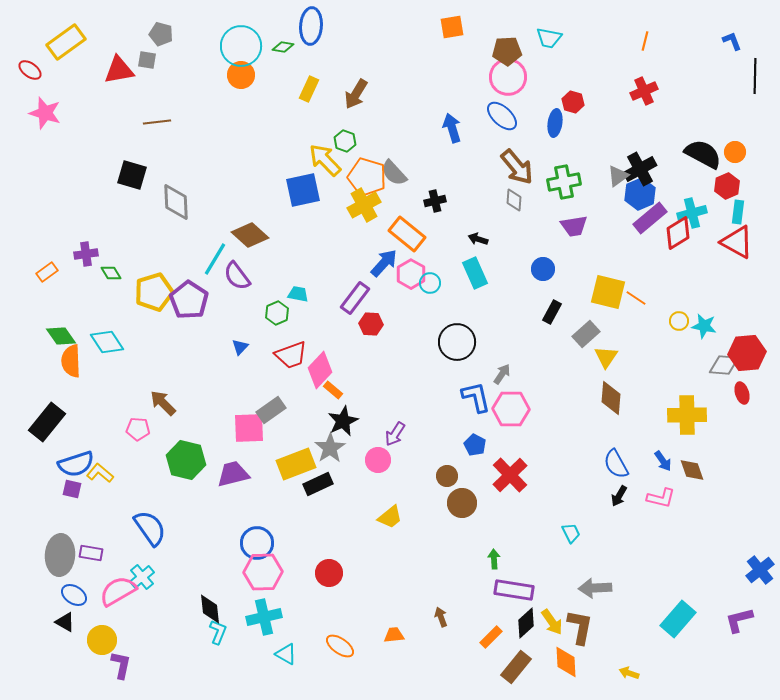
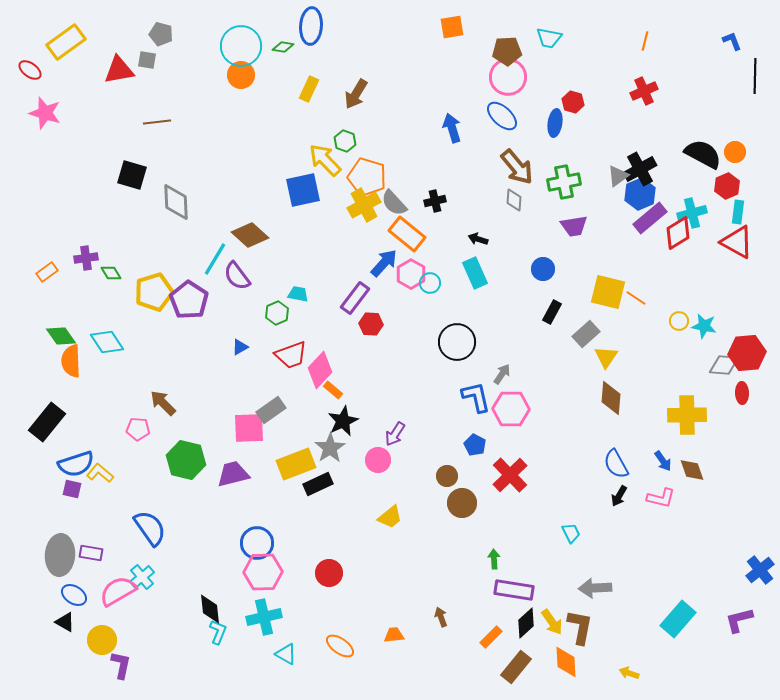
gray semicircle at (394, 173): moved 30 px down
purple cross at (86, 254): moved 4 px down
blue triangle at (240, 347): rotated 18 degrees clockwise
red ellipse at (742, 393): rotated 15 degrees clockwise
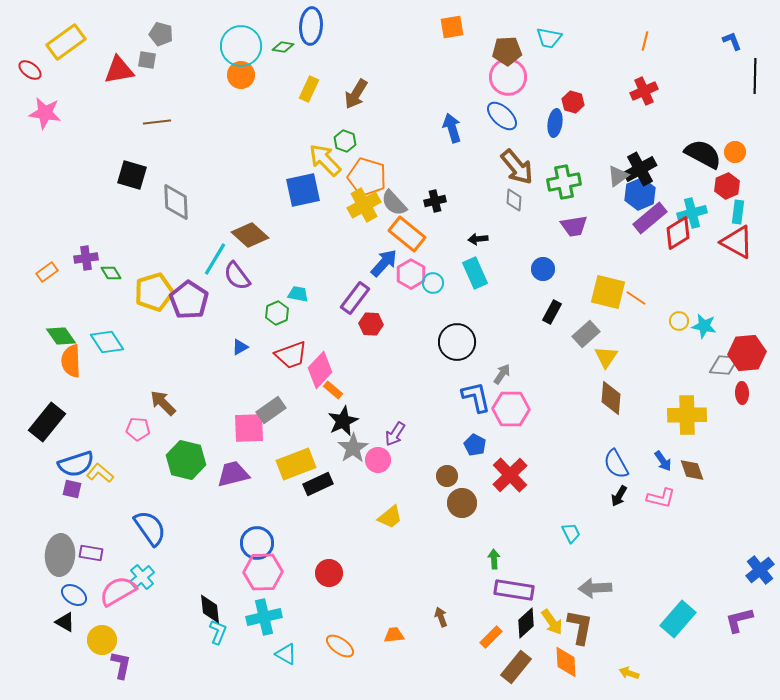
pink star at (45, 113): rotated 8 degrees counterclockwise
black arrow at (478, 239): rotated 24 degrees counterclockwise
cyan circle at (430, 283): moved 3 px right
gray star at (330, 448): moved 23 px right
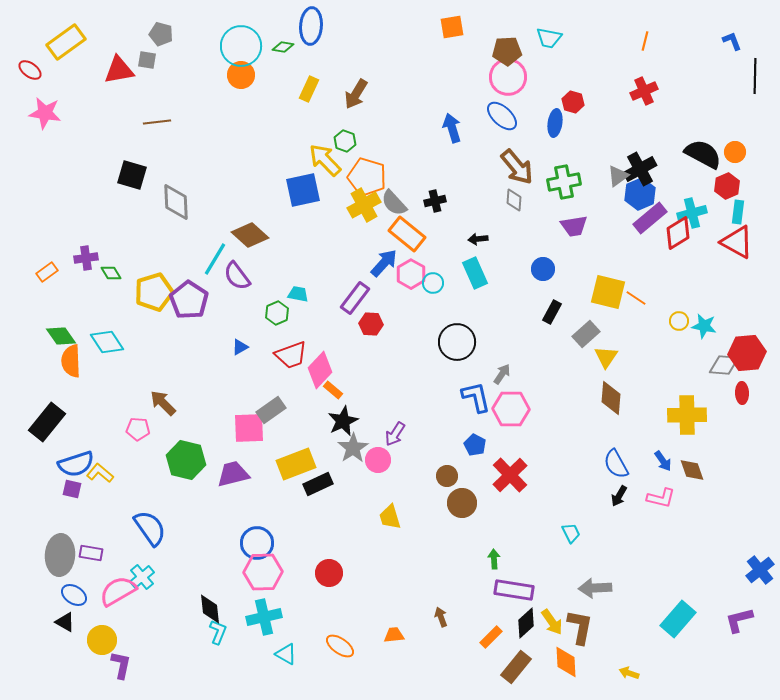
yellow trapezoid at (390, 517): rotated 112 degrees clockwise
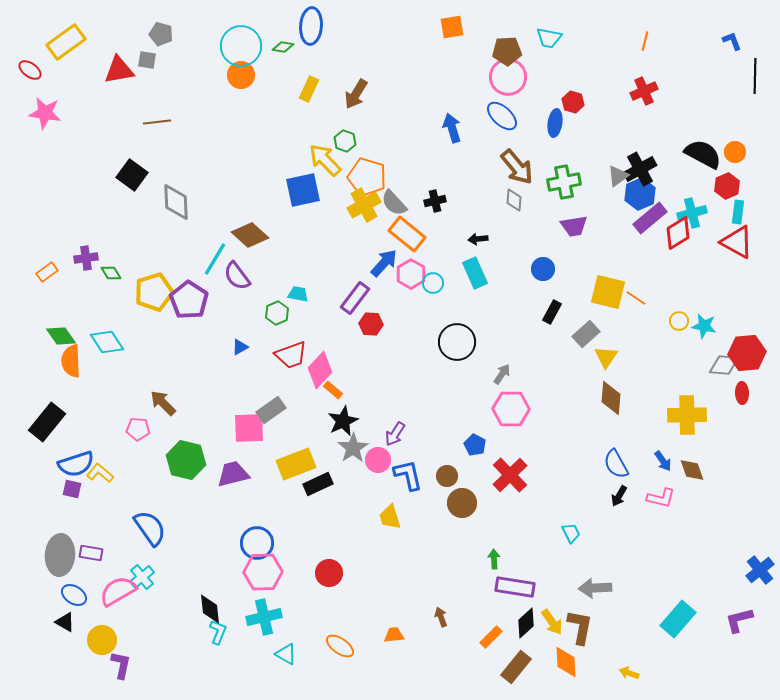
black square at (132, 175): rotated 20 degrees clockwise
blue L-shape at (476, 397): moved 68 px left, 78 px down
purple rectangle at (514, 590): moved 1 px right, 3 px up
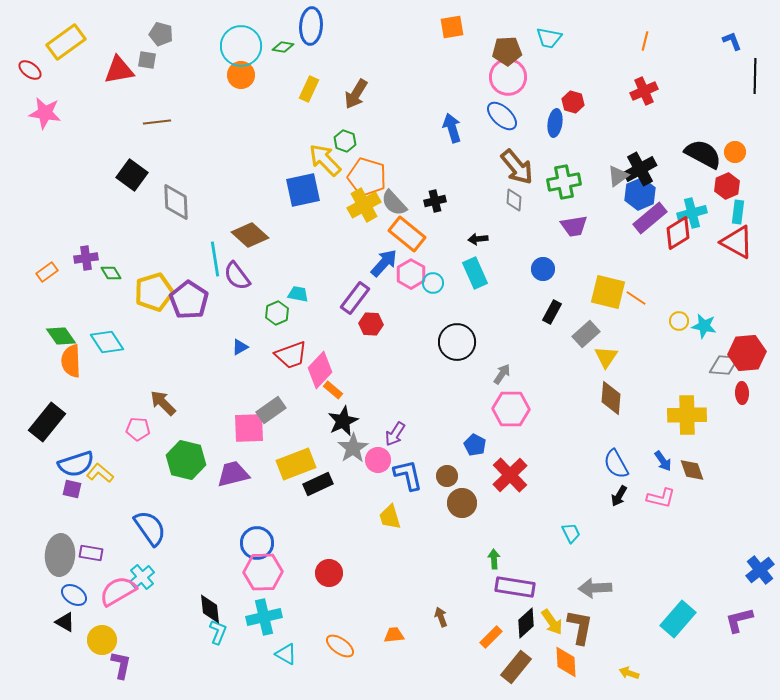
cyan line at (215, 259): rotated 40 degrees counterclockwise
